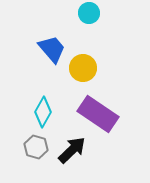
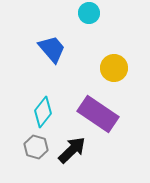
yellow circle: moved 31 px right
cyan diamond: rotated 8 degrees clockwise
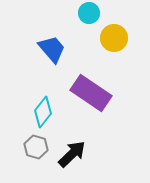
yellow circle: moved 30 px up
purple rectangle: moved 7 px left, 21 px up
black arrow: moved 4 px down
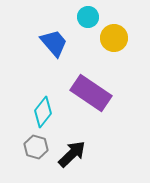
cyan circle: moved 1 px left, 4 px down
blue trapezoid: moved 2 px right, 6 px up
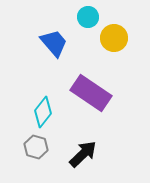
black arrow: moved 11 px right
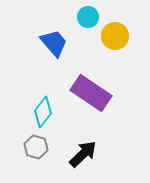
yellow circle: moved 1 px right, 2 px up
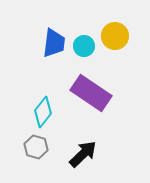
cyan circle: moved 4 px left, 29 px down
blue trapezoid: rotated 48 degrees clockwise
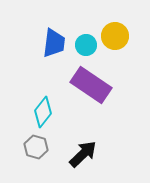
cyan circle: moved 2 px right, 1 px up
purple rectangle: moved 8 px up
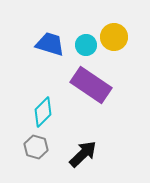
yellow circle: moved 1 px left, 1 px down
blue trapezoid: moved 4 px left, 1 px down; rotated 80 degrees counterclockwise
cyan diamond: rotated 8 degrees clockwise
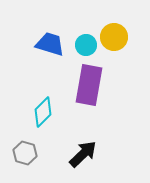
purple rectangle: moved 2 px left; rotated 66 degrees clockwise
gray hexagon: moved 11 px left, 6 px down
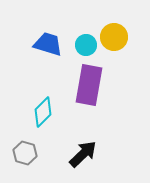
blue trapezoid: moved 2 px left
